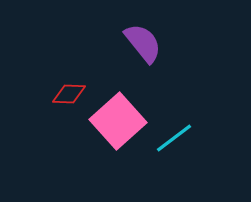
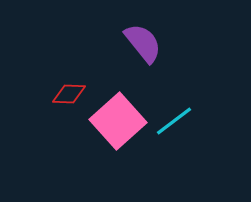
cyan line: moved 17 px up
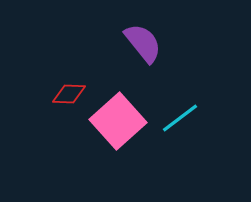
cyan line: moved 6 px right, 3 px up
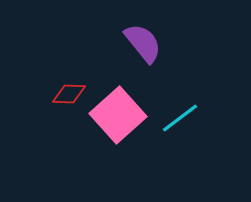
pink square: moved 6 px up
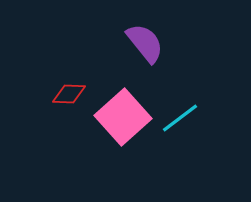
purple semicircle: moved 2 px right
pink square: moved 5 px right, 2 px down
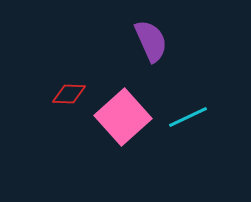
purple semicircle: moved 6 px right, 2 px up; rotated 15 degrees clockwise
cyan line: moved 8 px right, 1 px up; rotated 12 degrees clockwise
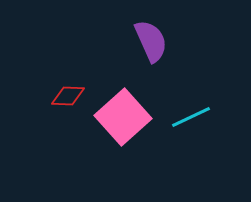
red diamond: moved 1 px left, 2 px down
cyan line: moved 3 px right
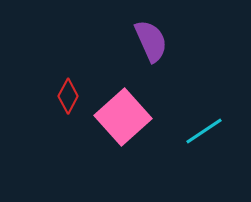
red diamond: rotated 64 degrees counterclockwise
cyan line: moved 13 px right, 14 px down; rotated 9 degrees counterclockwise
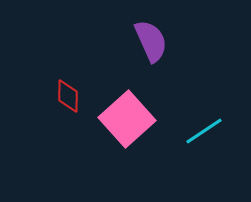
red diamond: rotated 28 degrees counterclockwise
pink square: moved 4 px right, 2 px down
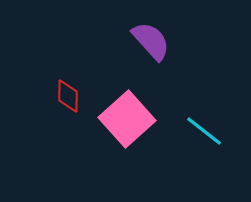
purple semicircle: rotated 18 degrees counterclockwise
cyan line: rotated 72 degrees clockwise
